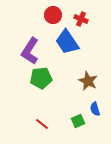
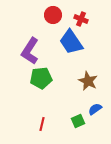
blue trapezoid: moved 4 px right
blue semicircle: rotated 72 degrees clockwise
red line: rotated 64 degrees clockwise
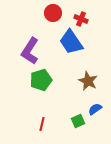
red circle: moved 2 px up
green pentagon: moved 2 px down; rotated 10 degrees counterclockwise
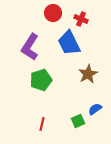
blue trapezoid: moved 2 px left, 1 px down; rotated 8 degrees clockwise
purple L-shape: moved 4 px up
brown star: moved 7 px up; rotated 18 degrees clockwise
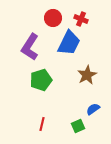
red circle: moved 5 px down
blue trapezoid: rotated 128 degrees counterclockwise
brown star: moved 1 px left, 1 px down
blue semicircle: moved 2 px left
green square: moved 5 px down
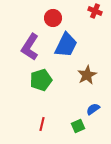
red cross: moved 14 px right, 8 px up
blue trapezoid: moved 3 px left, 2 px down
